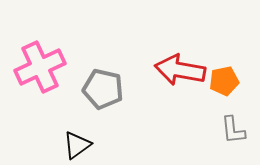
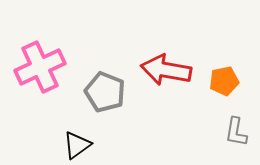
red arrow: moved 14 px left
gray pentagon: moved 2 px right, 3 px down; rotated 9 degrees clockwise
gray L-shape: moved 3 px right, 2 px down; rotated 16 degrees clockwise
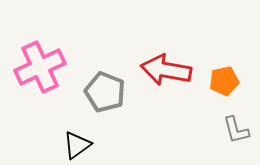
gray L-shape: moved 2 px up; rotated 24 degrees counterclockwise
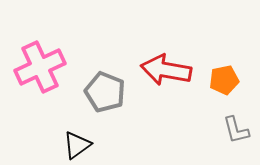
orange pentagon: moved 1 px up
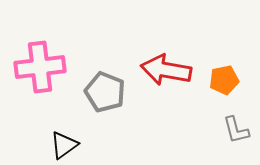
pink cross: rotated 18 degrees clockwise
black triangle: moved 13 px left
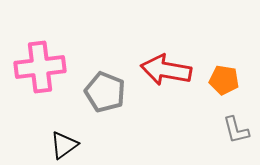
orange pentagon: rotated 20 degrees clockwise
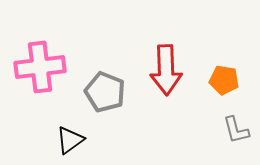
red arrow: rotated 102 degrees counterclockwise
black triangle: moved 6 px right, 5 px up
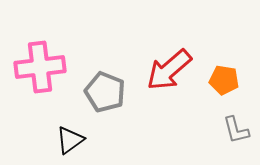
red arrow: moved 3 px right; rotated 51 degrees clockwise
